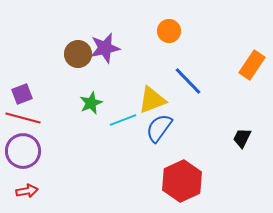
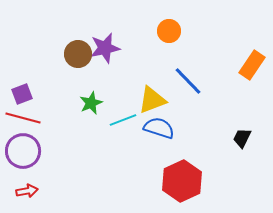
blue semicircle: rotated 72 degrees clockwise
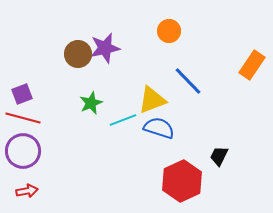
black trapezoid: moved 23 px left, 18 px down
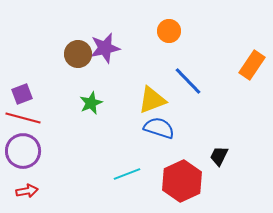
cyan line: moved 4 px right, 54 px down
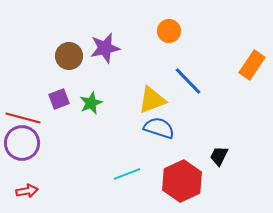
brown circle: moved 9 px left, 2 px down
purple square: moved 37 px right, 5 px down
purple circle: moved 1 px left, 8 px up
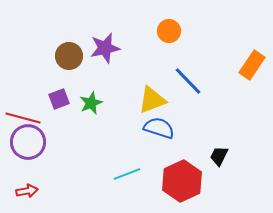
purple circle: moved 6 px right, 1 px up
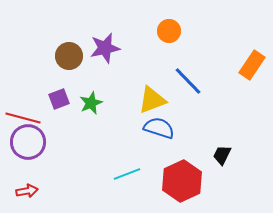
black trapezoid: moved 3 px right, 1 px up
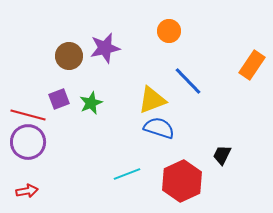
red line: moved 5 px right, 3 px up
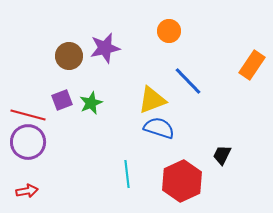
purple square: moved 3 px right, 1 px down
cyan line: rotated 76 degrees counterclockwise
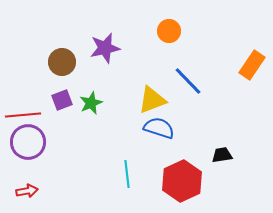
brown circle: moved 7 px left, 6 px down
red line: moved 5 px left; rotated 20 degrees counterclockwise
black trapezoid: rotated 55 degrees clockwise
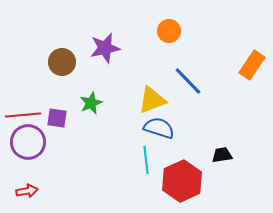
purple square: moved 5 px left, 18 px down; rotated 30 degrees clockwise
cyan line: moved 19 px right, 14 px up
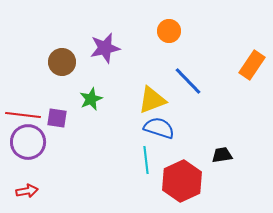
green star: moved 4 px up
red line: rotated 12 degrees clockwise
